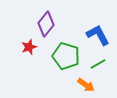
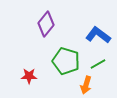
blue L-shape: rotated 25 degrees counterclockwise
red star: moved 29 px down; rotated 21 degrees clockwise
green pentagon: moved 5 px down
orange arrow: rotated 72 degrees clockwise
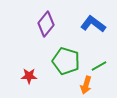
blue L-shape: moved 5 px left, 11 px up
green line: moved 1 px right, 2 px down
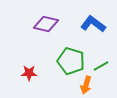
purple diamond: rotated 65 degrees clockwise
green pentagon: moved 5 px right
green line: moved 2 px right
red star: moved 3 px up
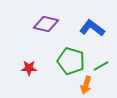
blue L-shape: moved 1 px left, 4 px down
red star: moved 5 px up
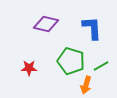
blue L-shape: rotated 50 degrees clockwise
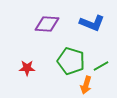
purple diamond: moved 1 px right; rotated 10 degrees counterclockwise
blue L-shape: moved 5 px up; rotated 115 degrees clockwise
red star: moved 2 px left
